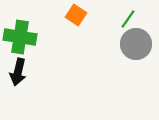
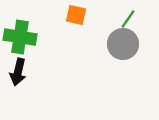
orange square: rotated 20 degrees counterclockwise
gray circle: moved 13 px left
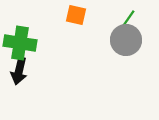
green cross: moved 6 px down
gray circle: moved 3 px right, 4 px up
black arrow: moved 1 px right, 1 px up
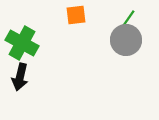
orange square: rotated 20 degrees counterclockwise
green cross: moved 2 px right; rotated 20 degrees clockwise
black arrow: moved 1 px right, 6 px down
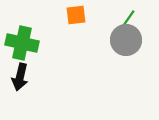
green cross: rotated 16 degrees counterclockwise
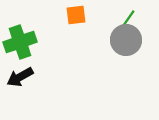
green cross: moved 2 px left, 1 px up; rotated 32 degrees counterclockwise
black arrow: rotated 48 degrees clockwise
